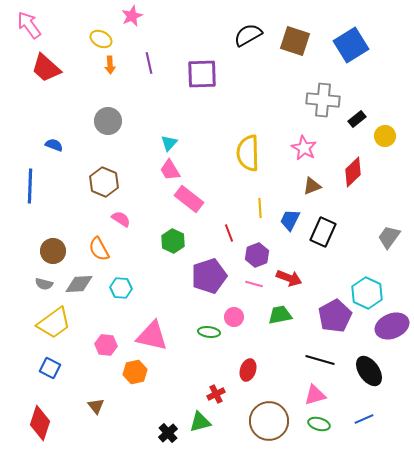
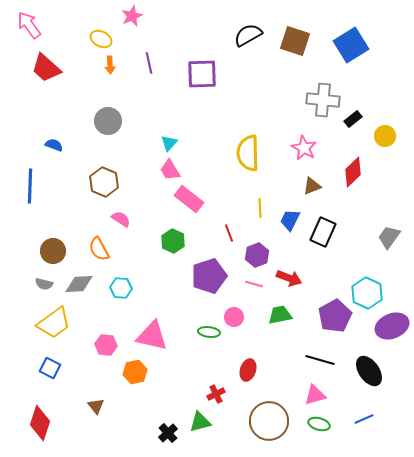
black rectangle at (357, 119): moved 4 px left
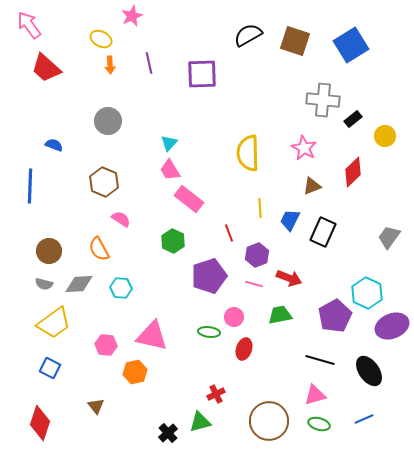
brown circle at (53, 251): moved 4 px left
red ellipse at (248, 370): moved 4 px left, 21 px up
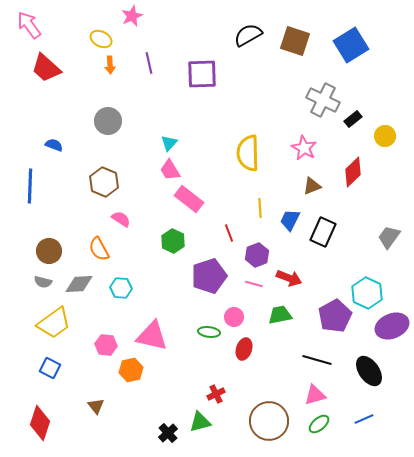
gray cross at (323, 100): rotated 20 degrees clockwise
gray semicircle at (44, 284): moved 1 px left, 2 px up
black line at (320, 360): moved 3 px left
orange hexagon at (135, 372): moved 4 px left, 2 px up
green ellipse at (319, 424): rotated 55 degrees counterclockwise
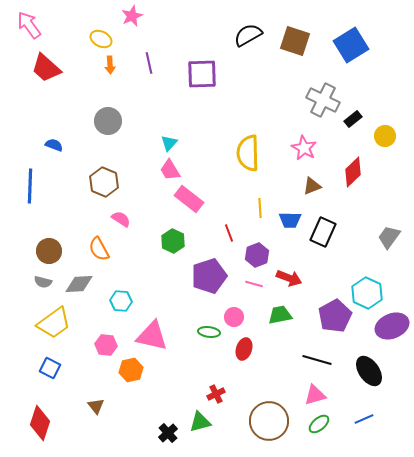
blue trapezoid at (290, 220): rotated 115 degrees counterclockwise
cyan hexagon at (121, 288): moved 13 px down
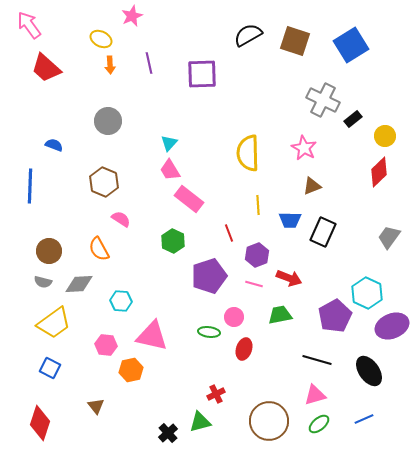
red diamond at (353, 172): moved 26 px right
yellow line at (260, 208): moved 2 px left, 3 px up
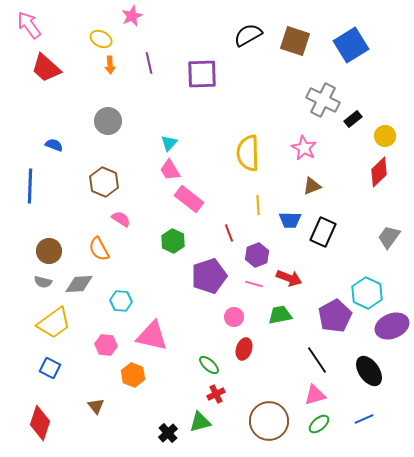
green ellipse at (209, 332): moved 33 px down; rotated 35 degrees clockwise
black line at (317, 360): rotated 40 degrees clockwise
orange hexagon at (131, 370): moved 2 px right, 5 px down; rotated 25 degrees counterclockwise
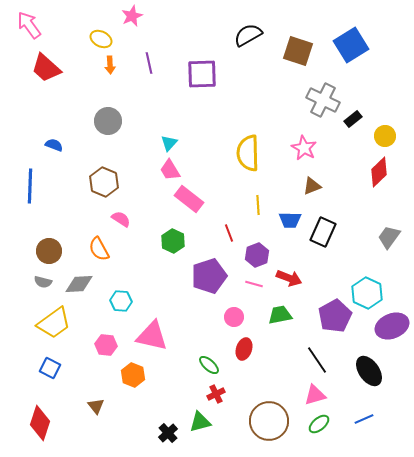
brown square at (295, 41): moved 3 px right, 10 px down
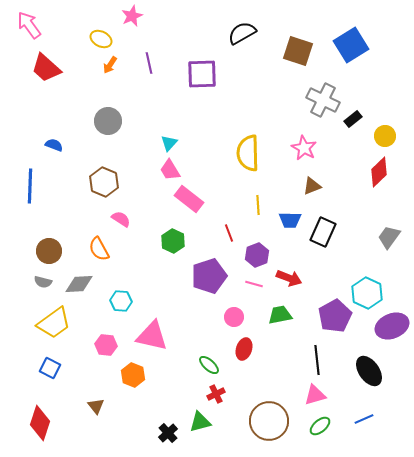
black semicircle at (248, 35): moved 6 px left, 2 px up
orange arrow at (110, 65): rotated 36 degrees clockwise
black line at (317, 360): rotated 28 degrees clockwise
green ellipse at (319, 424): moved 1 px right, 2 px down
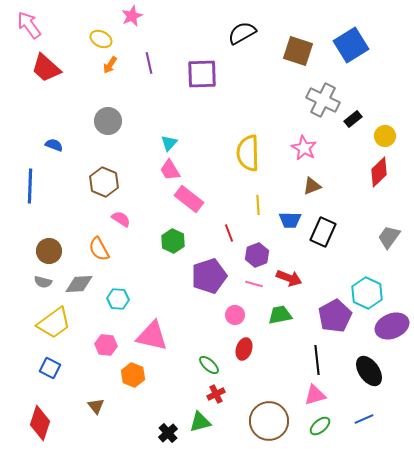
cyan hexagon at (121, 301): moved 3 px left, 2 px up
pink circle at (234, 317): moved 1 px right, 2 px up
